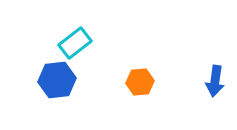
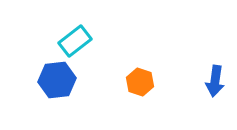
cyan rectangle: moved 2 px up
orange hexagon: rotated 24 degrees clockwise
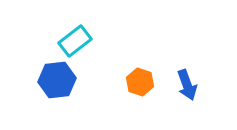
blue arrow: moved 28 px left, 4 px down; rotated 28 degrees counterclockwise
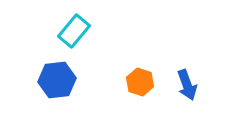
cyan rectangle: moved 1 px left, 10 px up; rotated 12 degrees counterclockwise
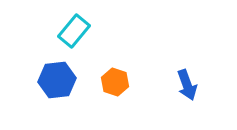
orange hexagon: moved 25 px left
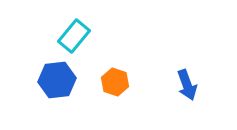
cyan rectangle: moved 5 px down
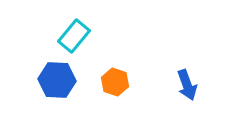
blue hexagon: rotated 9 degrees clockwise
